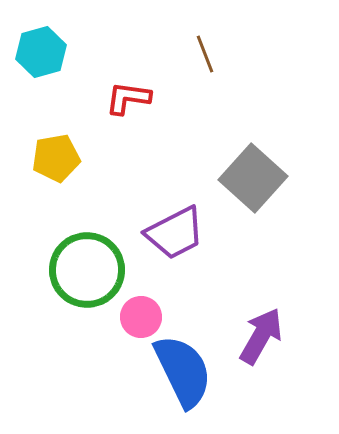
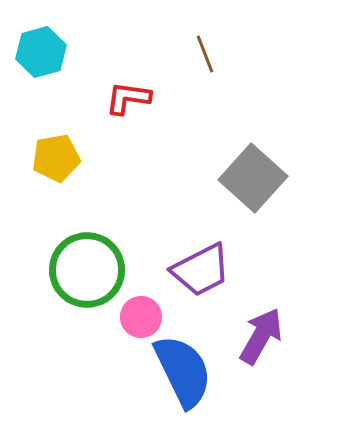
purple trapezoid: moved 26 px right, 37 px down
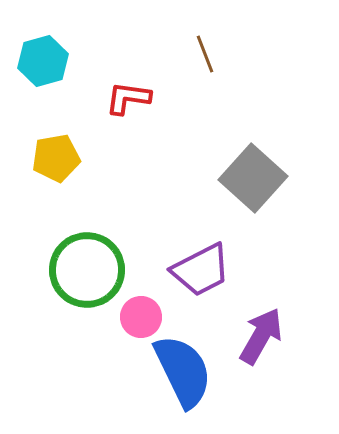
cyan hexagon: moved 2 px right, 9 px down
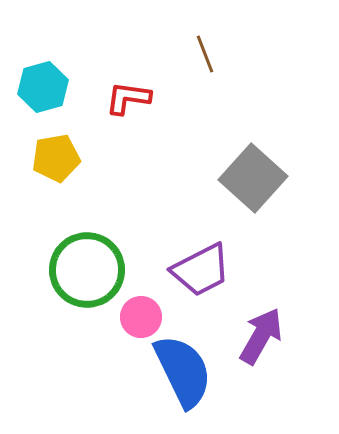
cyan hexagon: moved 26 px down
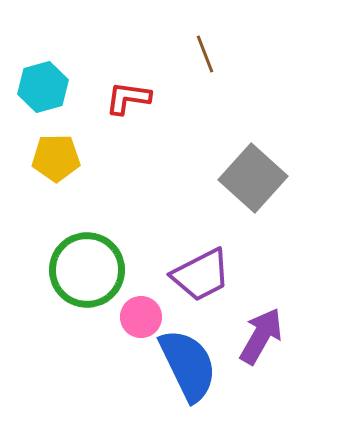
yellow pentagon: rotated 9 degrees clockwise
purple trapezoid: moved 5 px down
blue semicircle: moved 5 px right, 6 px up
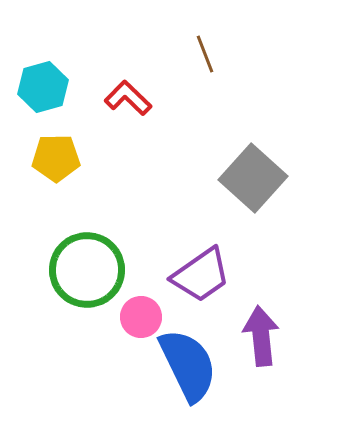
red L-shape: rotated 36 degrees clockwise
purple trapezoid: rotated 8 degrees counterclockwise
purple arrow: rotated 36 degrees counterclockwise
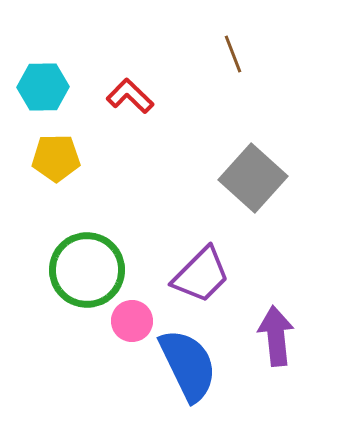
brown line: moved 28 px right
cyan hexagon: rotated 15 degrees clockwise
red L-shape: moved 2 px right, 2 px up
purple trapezoid: rotated 10 degrees counterclockwise
pink circle: moved 9 px left, 4 px down
purple arrow: moved 15 px right
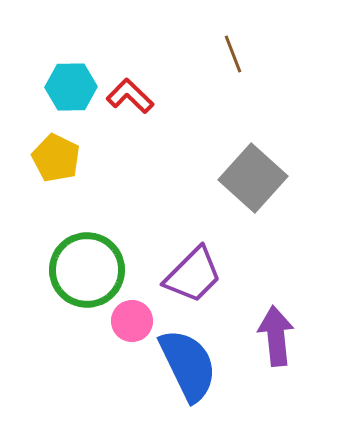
cyan hexagon: moved 28 px right
yellow pentagon: rotated 27 degrees clockwise
purple trapezoid: moved 8 px left
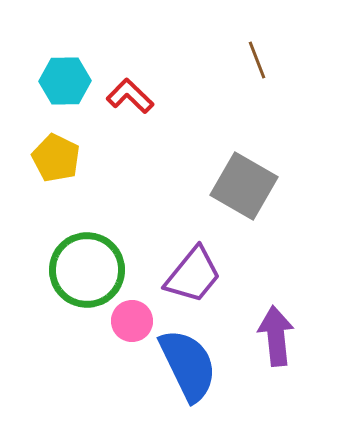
brown line: moved 24 px right, 6 px down
cyan hexagon: moved 6 px left, 6 px up
gray square: moved 9 px left, 8 px down; rotated 12 degrees counterclockwise
purple trapezoid: rotated 6 degrees counterclockwise
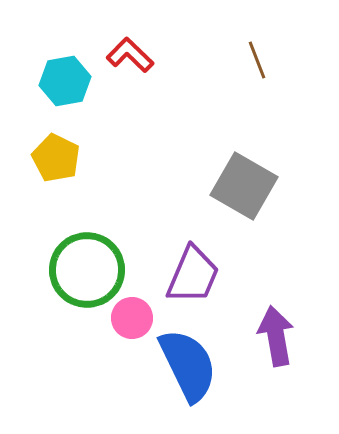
cyan hexagon: rotated 9 degrees counterclockwise
red L-shape: moved 41 px up
purple trapezoid: rotated 16 degrees counterclockwise
pink circle: moved 3 px up
purple arrow: rotated 4 degrees counterclockwise
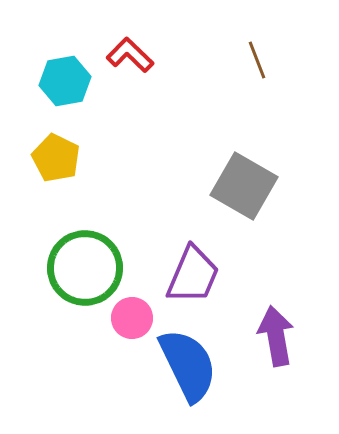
green circle: moved 2 px left, 2 px up
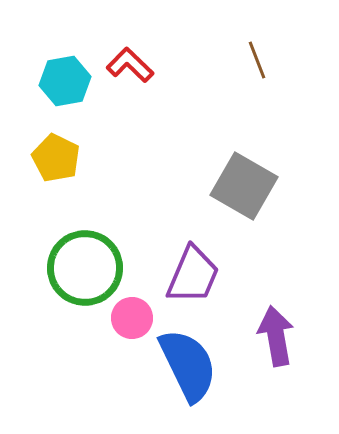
red L-shape: moved 10 px down
